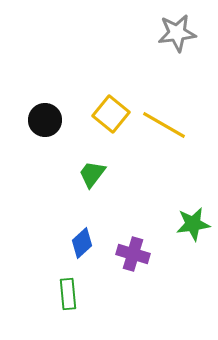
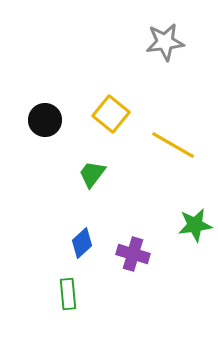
gray star: moved 12 px left, 9 px down
yellow line: moved 9 px right, 20 px down
green star: moved 2 px right, 1 px down
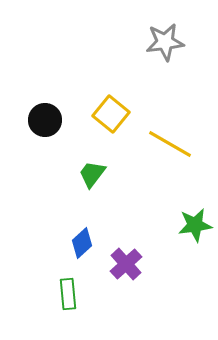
yellow line: moved 3 px left, 1 px up
purple cross: moved 7 px left, 10 px down; rotated 32 degrees clockwise
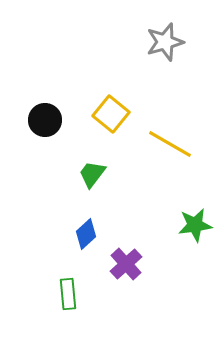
gray star: rotated 9 degrees counterclockwise
blue diamond: moved 4 px right, 9 px up
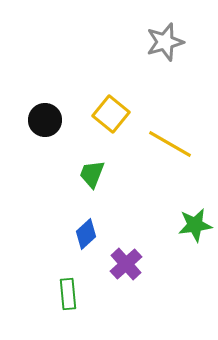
green trapezoid: rotated 16 degrees counterclockwise
